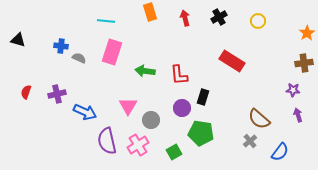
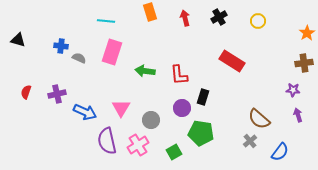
pink triangle: moved 7 px left, 2 px down
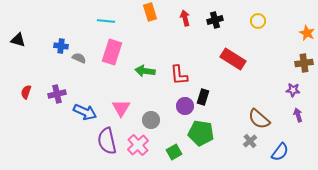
black cross: moved 4 px left, 3 px down; rotated 14 degrees clockwise
orange star: rotated 14 degrees counterclockwise
red rectangle: moved 1 px right, 2 px up
purple circle: moved 3 px right, 2 px up
pink cross: rotated 10 degrees counterclockwise
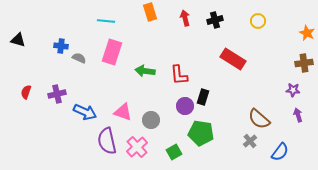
pink triangle: moved 2 px right, 4 px down; rotated 42 degrees counterclockwise
pink cross: moved 1 px left, 2 px down
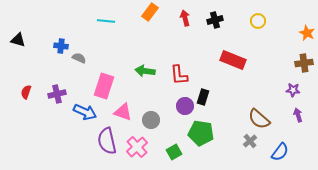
orange rectangle: rotated 54 degrees clockwise
pink rectangle: moved 8 px left, 34 px down
red rectangle: moved 1 px down; rotated 10 degrees counterclockwise
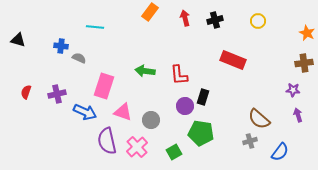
cyan line: moved 11 px left, 6 px down
gray cross: rotated 24 degrees clockwise
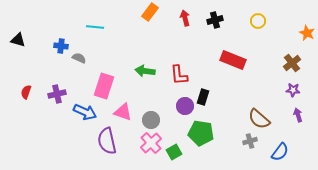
brown cross: moved 12 px left; rotated 30 degrees counterclockwise
pink cross: moved 14 px right, 4 px up
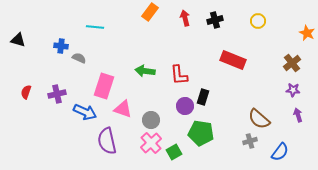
pink triangle: moved 3 px up
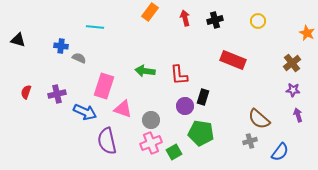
pink cross: rotated 20 degrees clockwise
